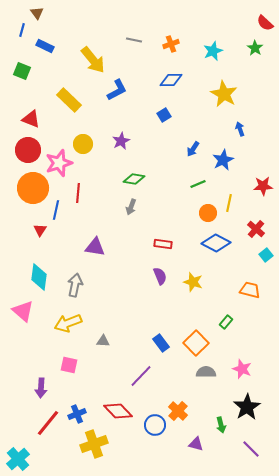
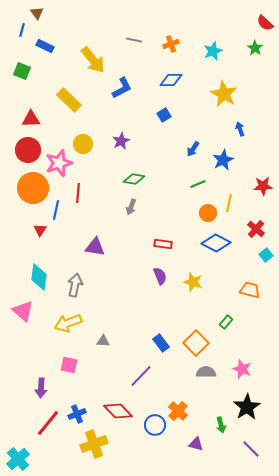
blue L-shape at (117, 90): moved 5 px right, 2 px up
red triangle at (31, 119): rotated 24 degrees counterclockwise
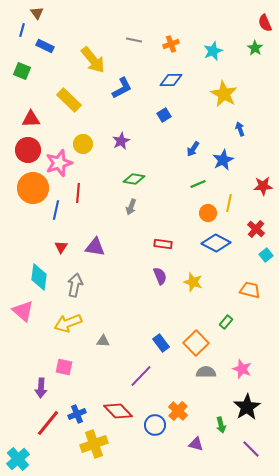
red semicircle at (265, 23): rotated 24 degrees clockwise
red triangle at (40, 230): moved 21 px right, 17 px down
pink square at (69, 365): moved 5 px left, 2 px down
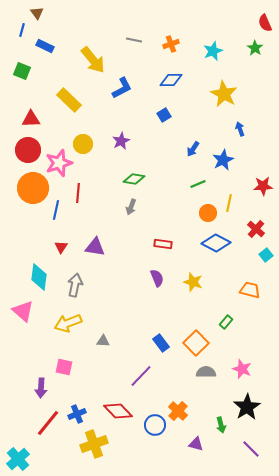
purple semicircle at (160, 276): moved 3 px left, 2 px down
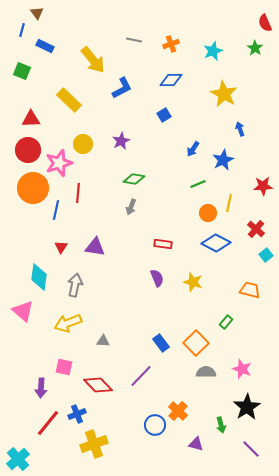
red diamond at (118, 411): moved 20 px left, 26 px up
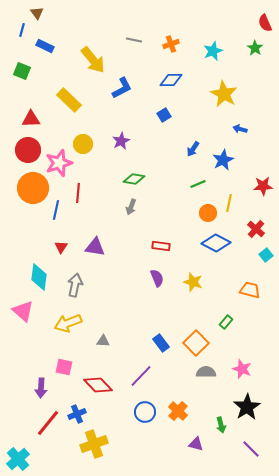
blue arrow at (240, 129): rotated 56 degrees counterclockwise
red rectangle at (163, 244): moved 2 px left, 2 px down
blue circle at (155, 425): moved 10 px left, 13 px up
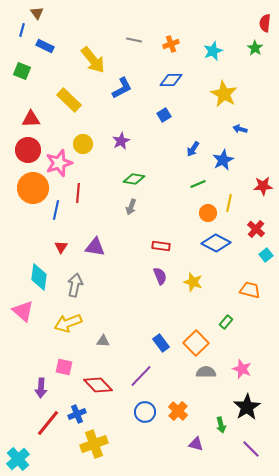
red semicircle at (265, 23): rotated 30 degrees clockwise
purple semicircle at (157, 278): moved 3 px right, 2 px up
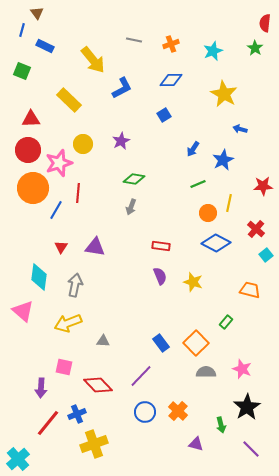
blue line at (56, 210): rotated 18 degrees clockwise
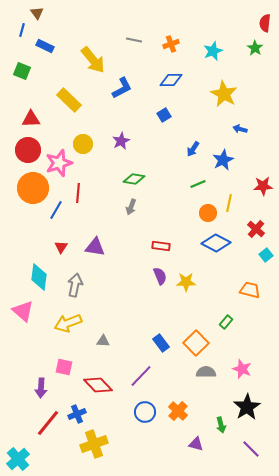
yellow star at (193, 282): moved 7 px left; rotated 18 degrees counterclockwise
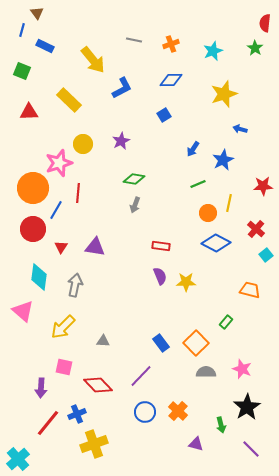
yellow star at (224, 94): rotated 24 degrees clockwise
red triangle at (31, 119): moved 2 px left, 7 px up
red circle at (28, 150): moved 5 px right, 79 px down
gray arrow at (131, 207): moved 4 px right, 2 px up
yellow arrow at (68, 323): moved 5 px left, 4 px down; rotated 24 degrees counterclockwise
